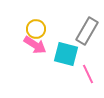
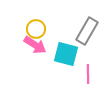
pink line: rotated 24 degrees clockwise
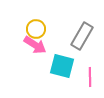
gray rectangle: moved 5 px left, 5 px down
cyan square: moved 4 px left, 12 px down
pink line: moved 2 px right, 3 px down
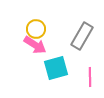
cyan square: moved 6 px left, 2 px down; rotated 30 degrees counterclockwise
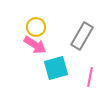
yellow circle: moved 2 px up
pink line: rotated 12 degrees clockwise
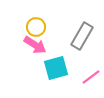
pink line: moved 1 px right; rotated 42 degrees clockwise
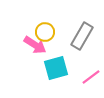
yellow circle: moved 9 px right, 5 px down
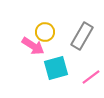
pink arrow: moved 2 px left, 1 px down
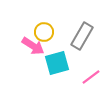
yellow circle: moved 1 px left
cyan square: moved 1 px right, 5 px up
